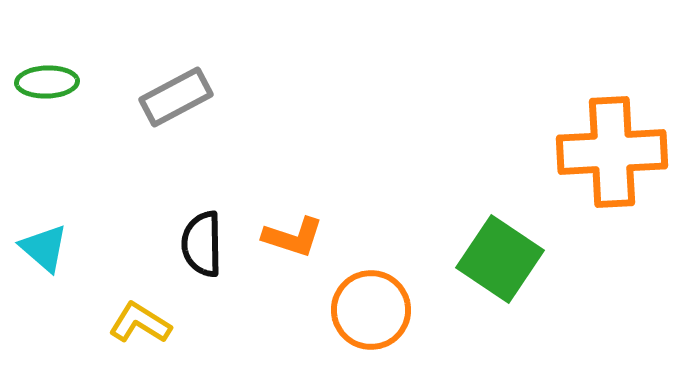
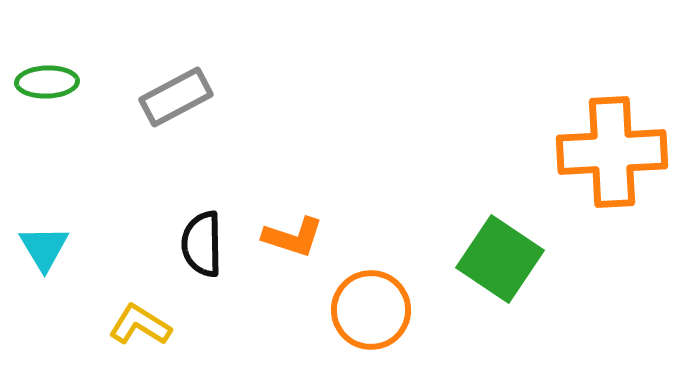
cyan triangle: rotated 18 degrees clockwise
yellow L-shape: moved 2 px down
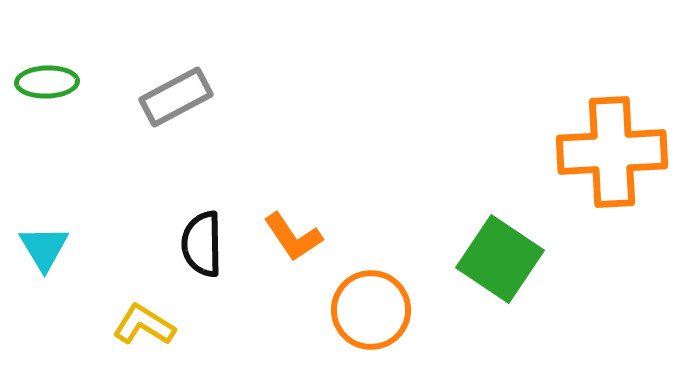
orange L-shape: rotated 38 degrees clockwise
yellow L-shape: moved 4 px right
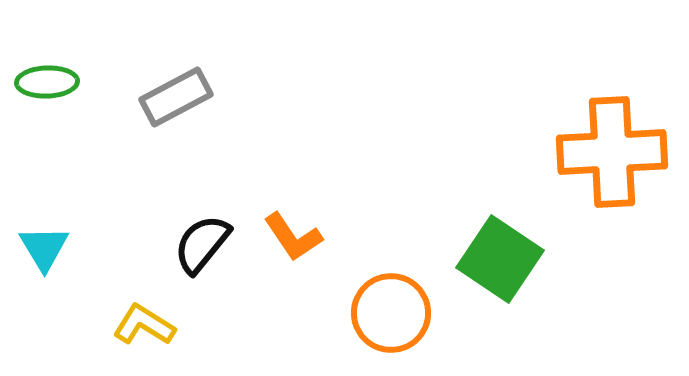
black semicircle: rotated 40 degrees clockwise
orange circle: moved 20 px right, 3 px down
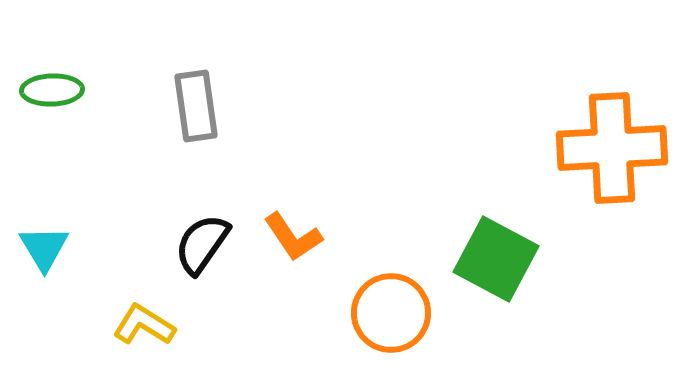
green ellipse: moved 5 px right, 8 px down
gray rectangle: moved 20 px right, 9 px down; rotated 70 degrees counterclockwise
orange cross: moved 4 px up
black semicircle: rotated 4 degrees counterclockwise
green square: moved 4 px left; rotated 6 degrees counterclockwise
